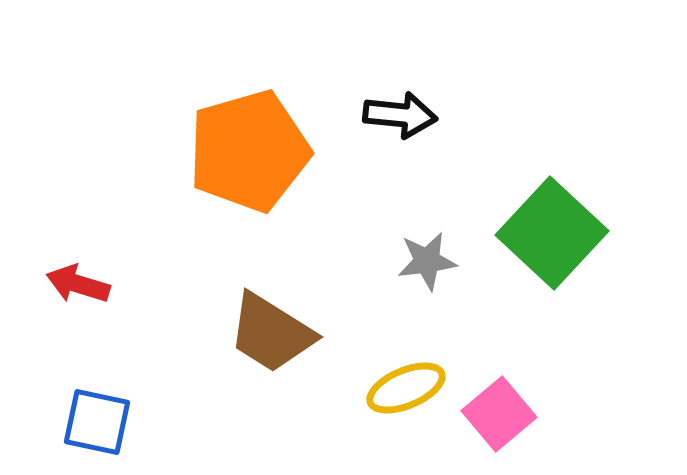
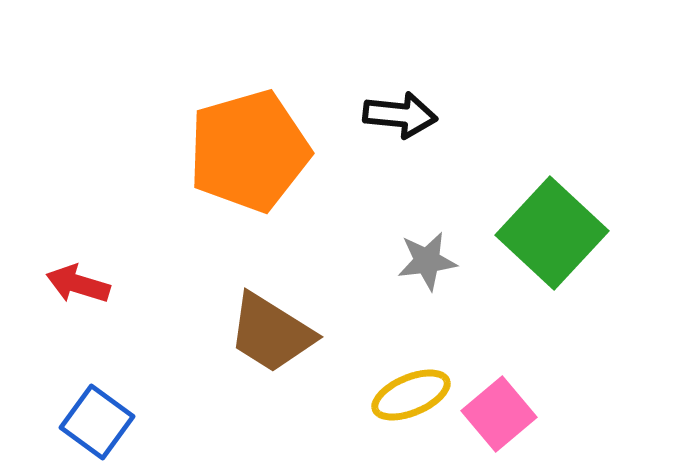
yellow ellipse: moved 5 px right, 7 px down
blue square: rotated 24 degrees clockwise
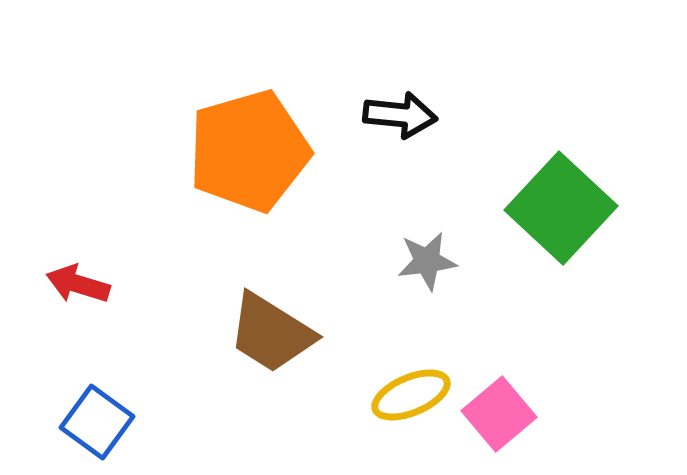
green square: moved 9 px right, 25 px up
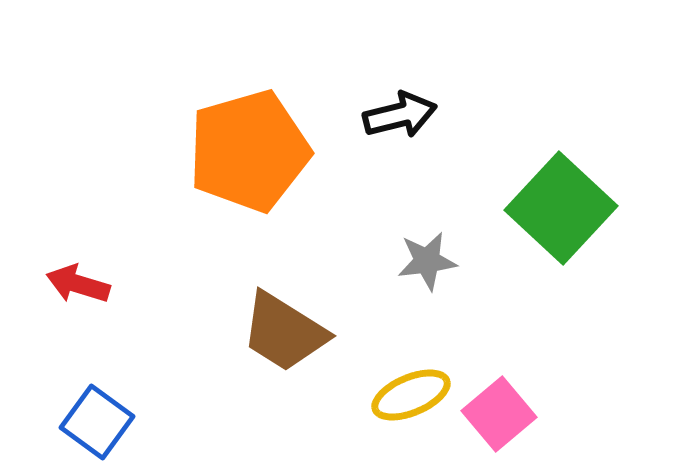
black arrow: rotated 20 degrees counterclockwise
brown trapezoid: moved 13 px right, 1 px up
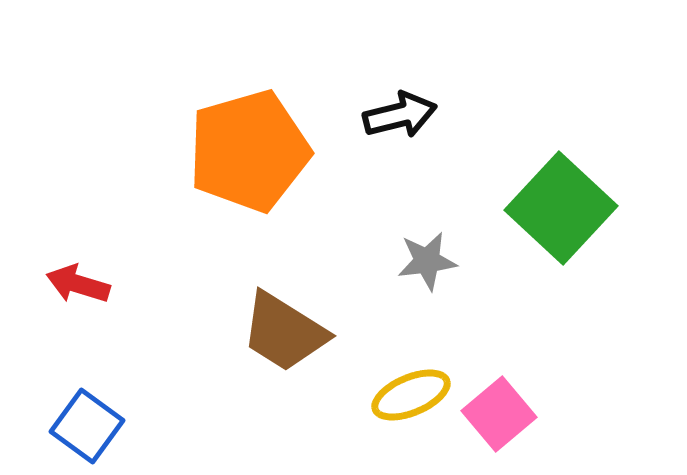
blue square: moved 10 px left, 4 px down
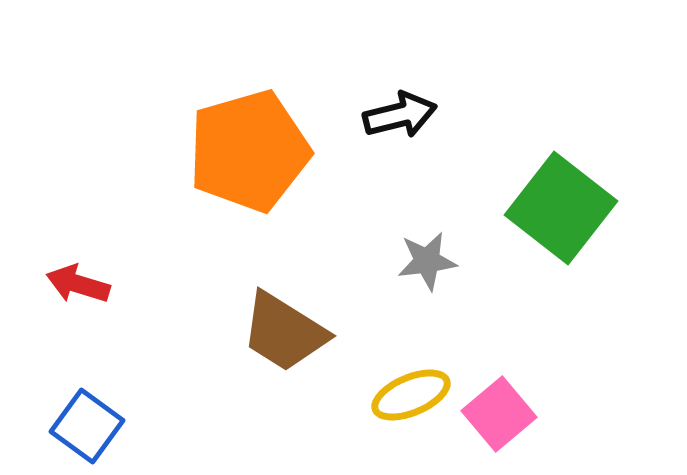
green square: rotated 5 degrees counterclockwise
